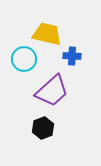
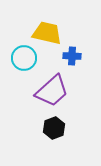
yellow trapezoid: moved 1 px up
cyan circle: moved 1 px up
black hexagon: moved 11 px right
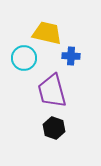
blue cross: moved 1 px left
purple trapezoid: rotated 117 degrees clockwise
black hexagon: rotated 20 degrees counterclockwise
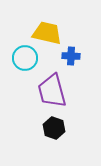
cyan circle: moved 1 px right
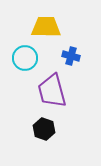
yellow trapezoid: moved 1 px left, 6 px up; rotated 12 degrees counterclockwise
blue cross: rotated 12 degrees clockwise
black hexagon: moved 10 px left, 1 px down
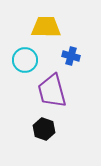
cyan circle: moved 2 px down
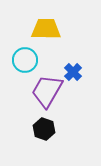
yellow trapezoid: moved 2 px down
blue cross: moved 2 px right, 16 px down; rotated 30 degrees clockwise
purple trapezoid: moved 5 px left; rotated 45 degrees clockwise
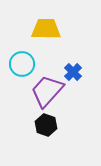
cyan circle: moved 3 px left, 4 px down
purple trapezoid: rotated 12 degrees clockwise
black hexagon: moved 2 px right, 4 px up
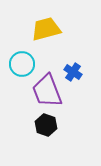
yellow trapezoid: rotated 16 degrees counterclockwise
blue cross: rotated 12 degrees counterclockwise
purple trapezoid: rotated 63 degrees counterclockwise
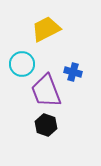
yellow trapezoid: rotated 12 degrees counterclockwise
blue cross: rotated 18 degrees counterclockwise
purple trapezoid: moved 1 px left
